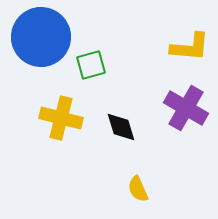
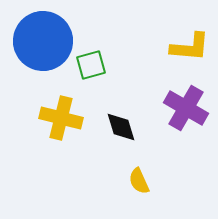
blue circle: moved 2 px right, 4 px down
yellow semicircle: moved 1 px right, 8 px up
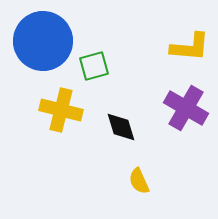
green square: moved 3 px right, 1 px down
yellow cross: moved 8 px up
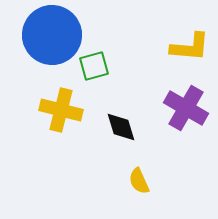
blue circle: moved 9 px right, 6 px up
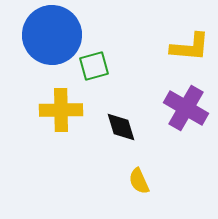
yellow cross: rotated 15 degrees counterclockwise
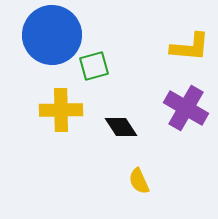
black diamond: rotated 16 degrees counterclockwise
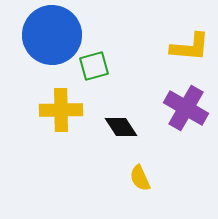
yellow semicircle: moved 1 px right, 3 px up
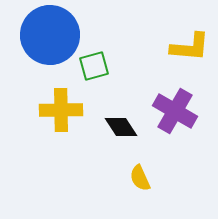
blue circle: moved 2 px left
purple cross: moved 11 px left, 3 px down
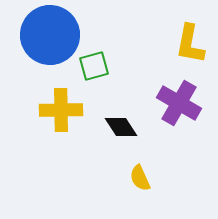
yellow L-shape: moved 3 px up; rotated 96 degrees clockwise
purple cross: moved 4 px right, 8 px up
